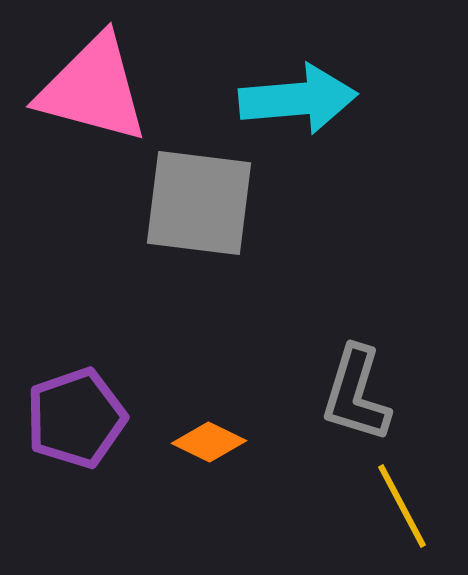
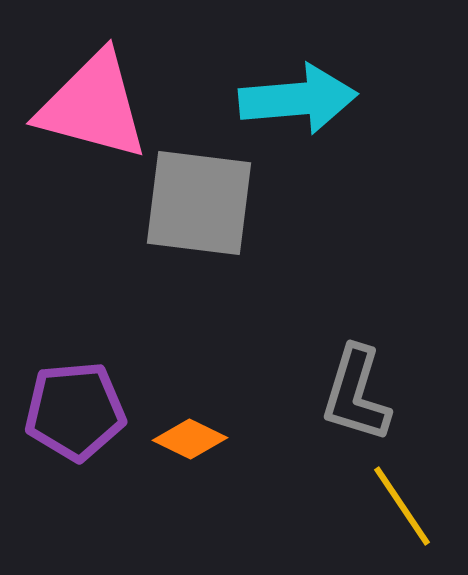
pink triangle: moved 17 px down
purple pentagon: moved 1 px left, 7 px up; rotated 14 degrees clockwise
orange diamond: moved 19 px left, 3 px up
yellow line: rotated 6 degrees counterclockwise
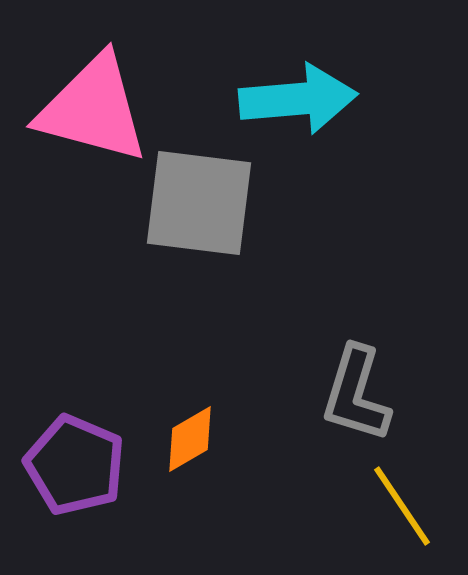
pink triangle: moved 3 px down
purple pentagon: moved 54 px down; rotated 28 degrees clockwise
orange diamond: rotated 56 degrees counterclockwise
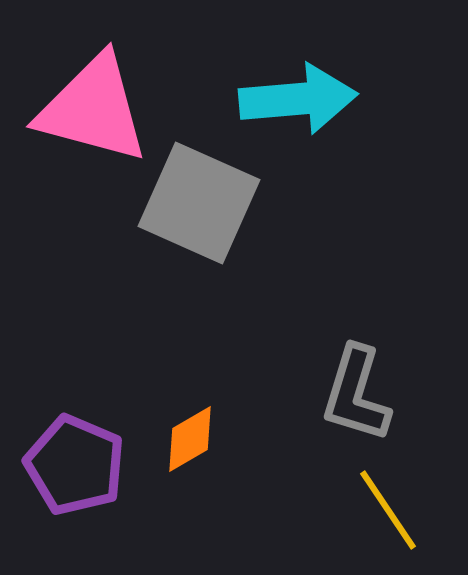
gray square: rotated 17 degrees clockwise
yellow line: moved 14 px left, 4 px down
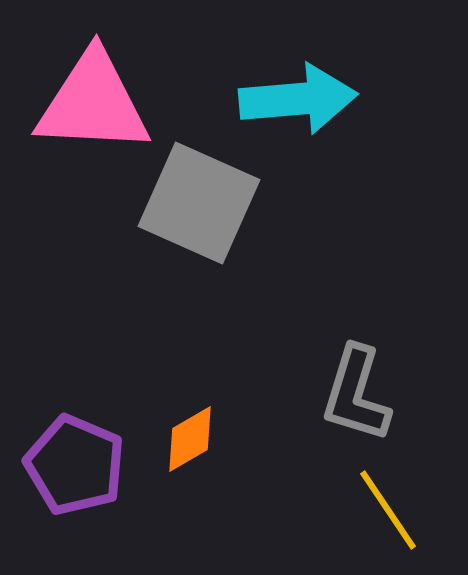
pink triangle: moved 6 px up; rotated 12 degrees counterclockwise
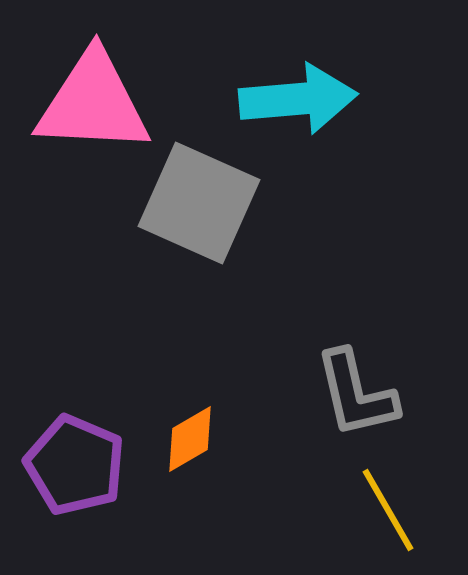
gray L-shape: rotated 30 degrees counterclockwise
yellow line: rotated 4 degrees clockwise
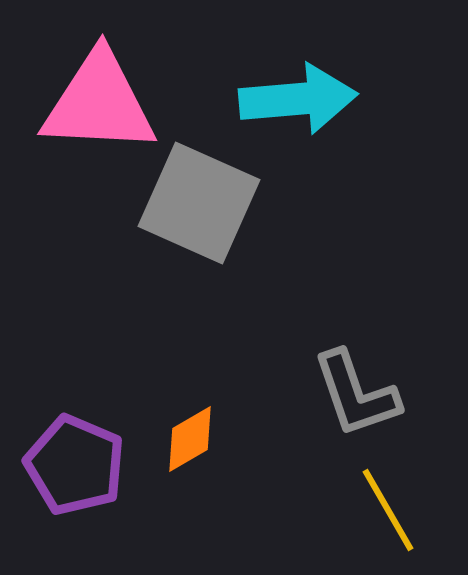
pink triangle: moved 6 px right
gray L-shape: rotated 6 degrees counterclockwise
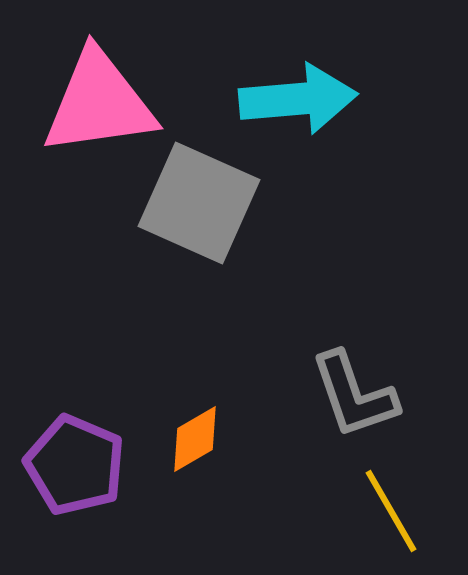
pink triangle: rotated 11 degrees counterclockwise
gray L-shape: moved 2 px left, 1 px down
orange diamond: moved 5 px right
yellow line: moved 3 px right, 1 px down
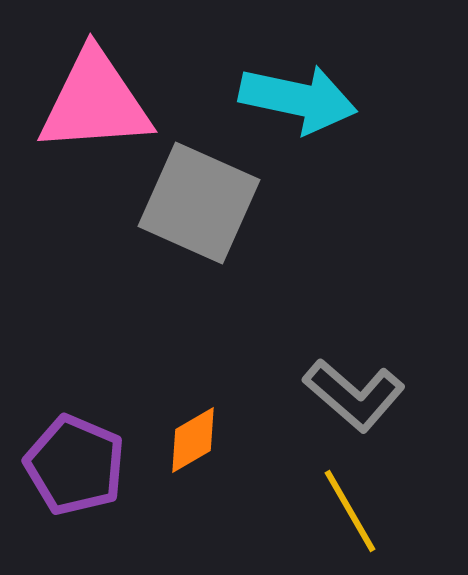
cyan arrow: rotated 17 degrees clockwise
pink triangle: moved 4 px left, 1 px up; rotated 4 degrees clockwise
gray L-shape: rotated 30 degrees counterclockwise
orange diamond: moved 2 px left, 1 px down
yellow line: moved 41 px left
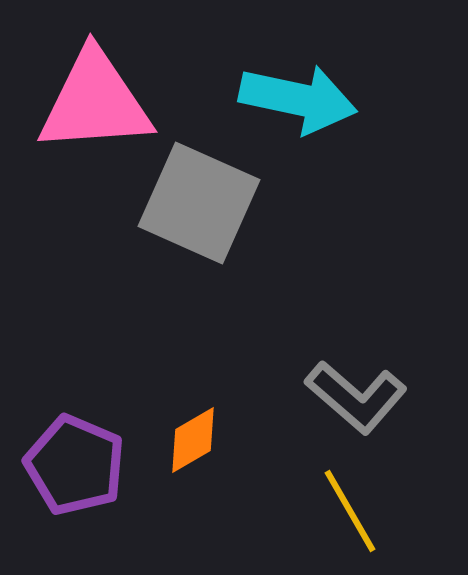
gray L-shape: moved 2 px right, 2 px down
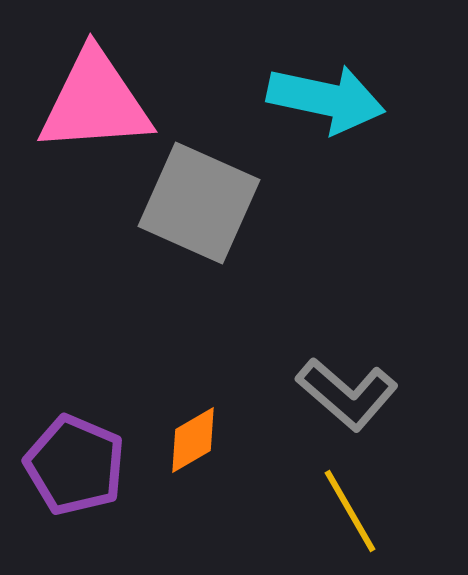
cyan arrow: moved 28 px right
gray L-shape: moved 9 px left, 3 px up
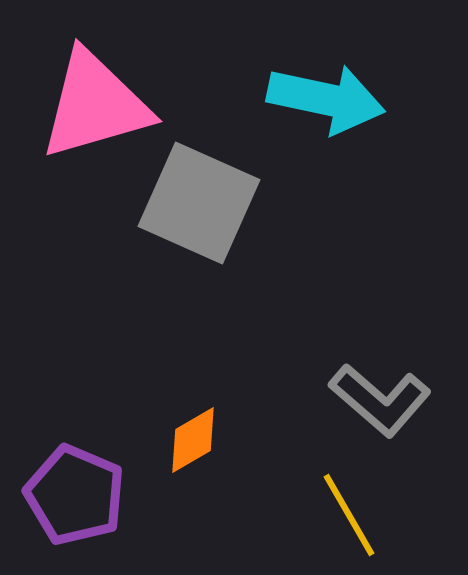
pink triangle: moved 3 px down; rotated 12 degrees counterclockwise
gray L-shape: moved 33 px right, 6 px down
purple pentagon: moved 30 px down
yellow line: moved 1 px left, 4 px down
